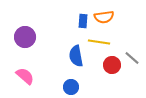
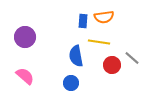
blue circle: moved 4 px up
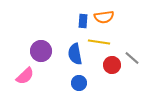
purple circle: moved 16 px right, 14 px down
blue semicircle: moved 1 px left, 2 px up
pink semicircle: rotated 96 degrees clockwise
blue circle: moved 8 px right
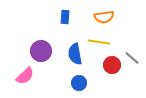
blue rectangle: moved 18 px left, 4 px up
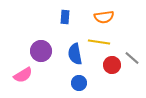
pink semicircle: moved 2 px left, 1 px up; rotated 12 degrees clockwise
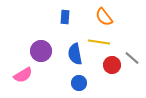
orange semicircle: rotated 60 degrees clockwise
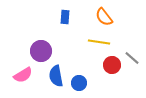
blue semicircle: moved 19 px left, 22 px down
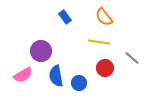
blue rectangle: rotated 40 degrees counterclockwise
red circle: moved 7 px left, 3 px down
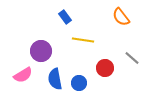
orange semicircle: moved 17 px right
yellow line: moved 16 px left, 2 px up
blue semicircle: moved 1 px left, 3 px down
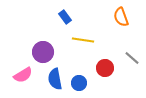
orange semicircle: rotated 18 degrees clockwise
purple circle: moved 2 px right, 1 px down
